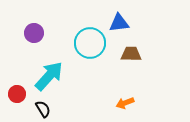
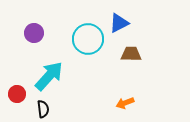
blue triangle: rotated 20 degrees counterclockwise
cyan circle: moved 2 px left, 4 px up
black semicircle: rotated 24 degrees clockwise
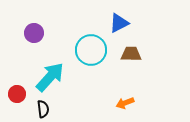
cyan circle: moved 3 px right, 11 px down
cyan arrow: moved 1 px right, 1 px down
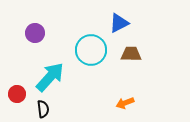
purple circle: moved 1 px right
